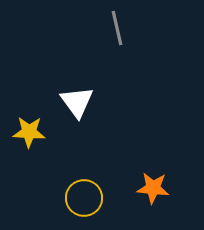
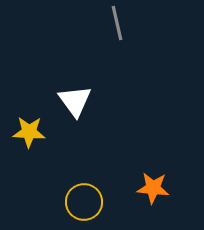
gray line: moved 5 px up
white triangle: moved 2 px left, 1 px up
yellow circle: moved 4 px down
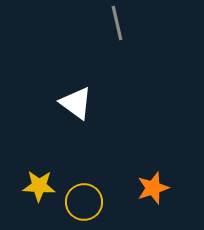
white triangle: moved 1 px right, 2 px down; rotated 18 degrees counterclockwise
yellow star: moved 10 px right, 54 px down
orange star: rotated 24 degrees counterclockwise
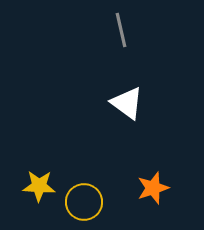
gray line: moved 4 px right, 7 px down
white triangle: moved 51 px right
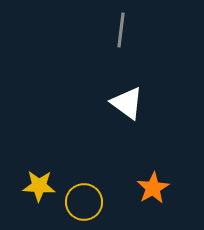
gray line: rotated 20 degrees clockwise
orange star: rotated 12 degrees counterclockwise
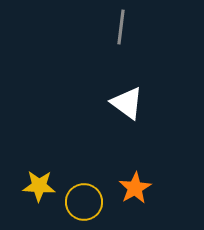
gray line: moved 3 px up
orange star: moved 18 px left
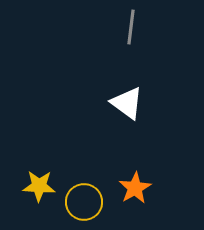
gray line: moved 10 px right
